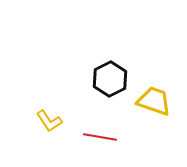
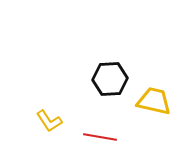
black hexagon: rotated 24 degrees clockwise
yellow trapezoid: rotated 6 degrees counterclockwise
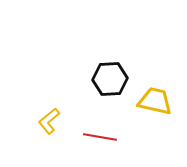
yellow trapezoid: moved 1 px right
yellow L-shape: rotated 84 degrees clockwise
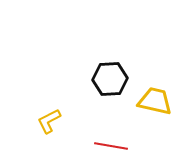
yellow L-shape: rotated 12 degrees clockwise
red line: moved 11 px right, 9 px down
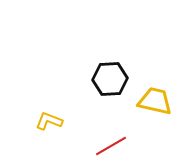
yellow L-shape: rotated 48 degrees clockwise
red line: rotated 40 degrees counterclockwise
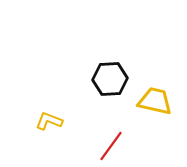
red line: rotated 24 degrees counterclockwise
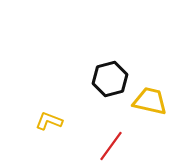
black hexagon: rotated 12 degrees counterclockwise
yellow trapezoid: moved 5 px left
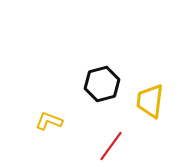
black hexagon: moved 8 px left, 5 px down
yellow trapezoid: rotated 96 degrees counterclockwise
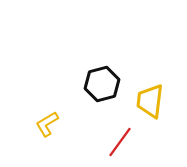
yellow L-shape: moved 2 px left, 3 px down; rotated 52 degrees counterclockwise
red line: moved 9 px right, 4 px up
